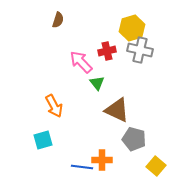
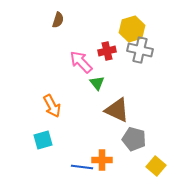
yellow hexagon: moved 1 px down
orange arrow: moved 2 px left
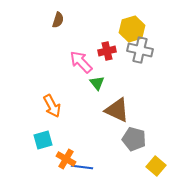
orange cross: moved 36 px left, 1 px up; rotated 30 degrees clockwise
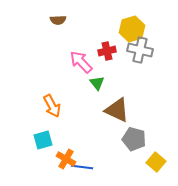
brown semicircle: rotated 70 degrees clockwise
yellow square: moved 4 px up
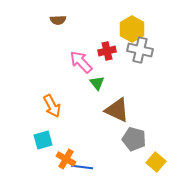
yellow hexagon: rotated 15 degrees counterclockwise
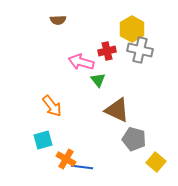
pink arrow: rotated 30 degrees counterclockwise
green triangle: moved 1 px right, 3 px up
orange arrow: rotated 10 degrees counterclockwise
